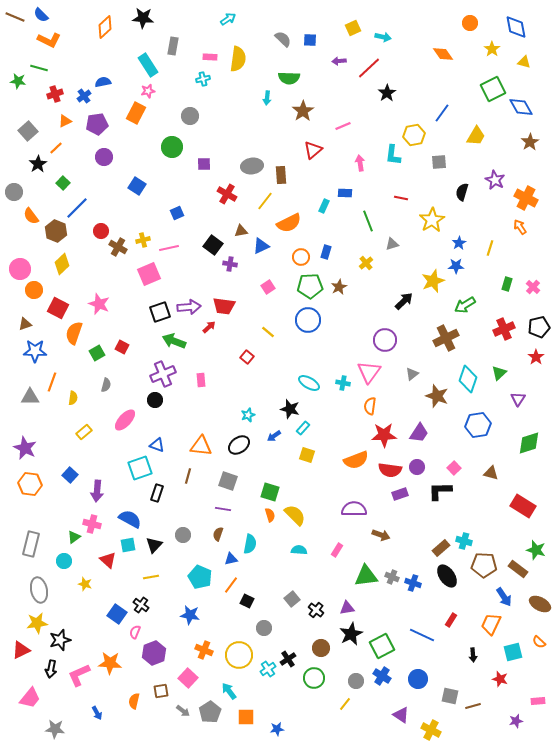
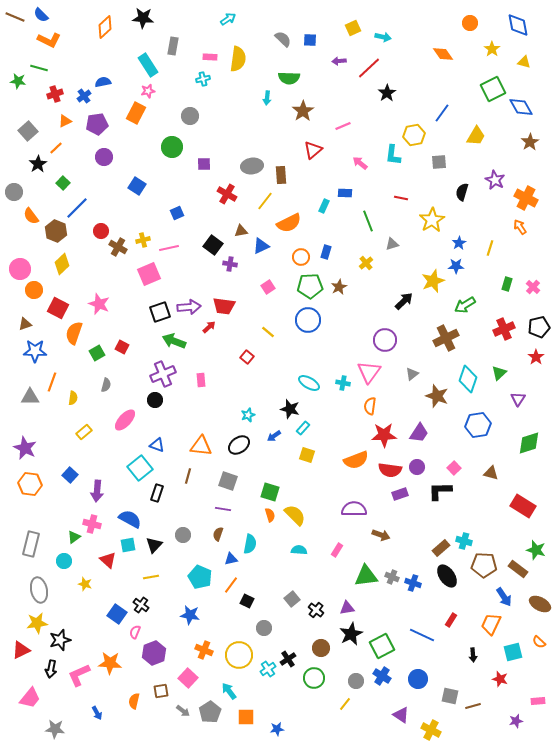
blue diamond at (516, 27): moved 2 px right, 2 px up
pink arrow at (360, 163): rotated 42 degrees counterclockwise
cyan square at (140, 468): rotated 20 degrees counterclockwise
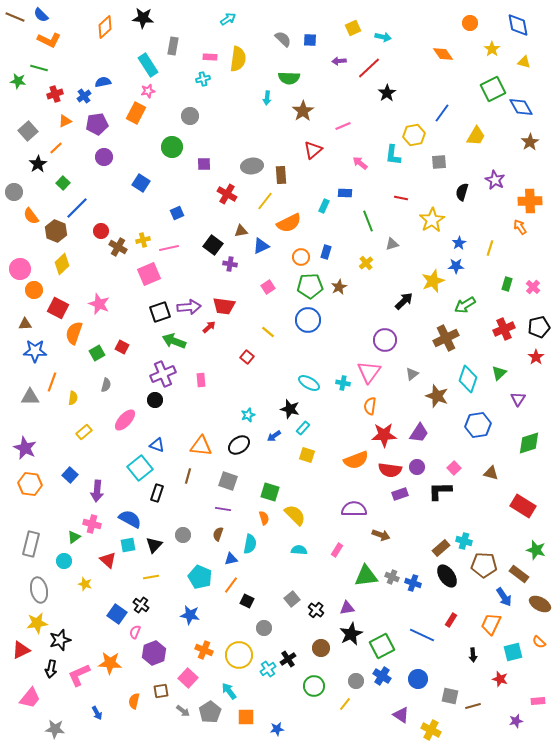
blue square at (137, 186): moved 4 px right, 3 px up
orange cross at (526, 198): moved 4 px right, 3 px down; rotated 30 degrees counterclockwise
brown triangle at (25, 324): rotated 16 degrees clockwise
orange semicircle at (270, 515): moved 6 px left, 3 px down
brown rectangle at (518, 569): moved 1 px right, 5 px down
green circle at (314, 678): moved 8 px down
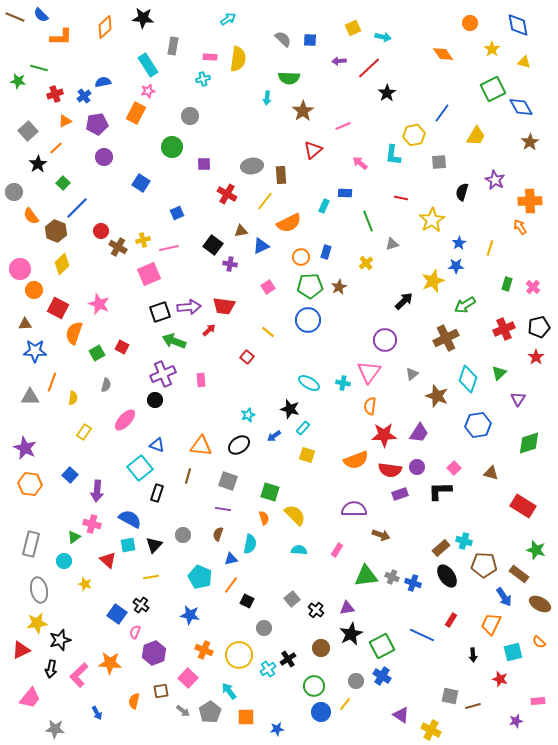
orange L-shape at (49, 40): moved 12 px right, 3 px up; rotated 25 degrees counterclockwise
red arrow at (209, 327): moved 3 px down
yellow rectangle at (84, 432): rotated 14 degrees counterclockwise
pink L-shape at (79, 675): rotated 20 degrees counterclockwise
blue circle at (418, 679): moved 97 px left, 33 px down
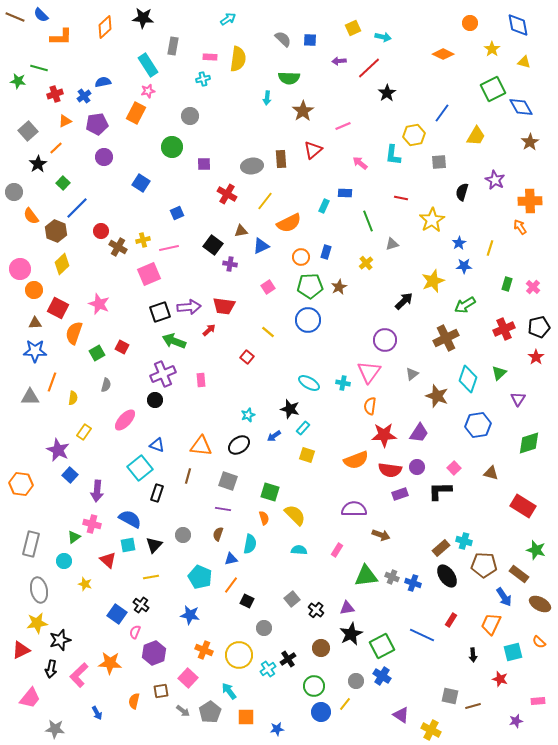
orange diamond at (443, 54): rotated 30 degrees counterclockwise
brown rectangle at (281, 175): moved 16 px up
blue star at (456, 266): moved 8 px right
brown triangle at (25, 324): moved 10 px right, 1 px up
purple star at (25, 448): moved 33 px right, 2 px down
orange hexagon at (30, 484): moved 9 px left
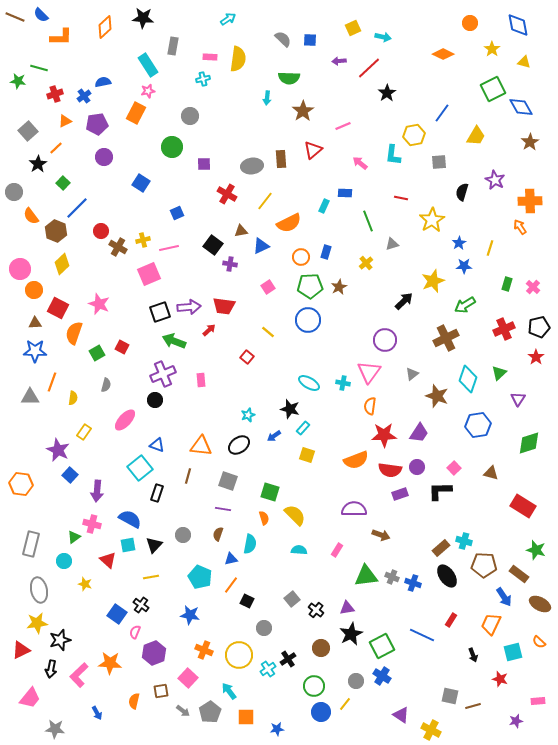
black arrow at (473, 655): rotated 16 degrees counterclockwise
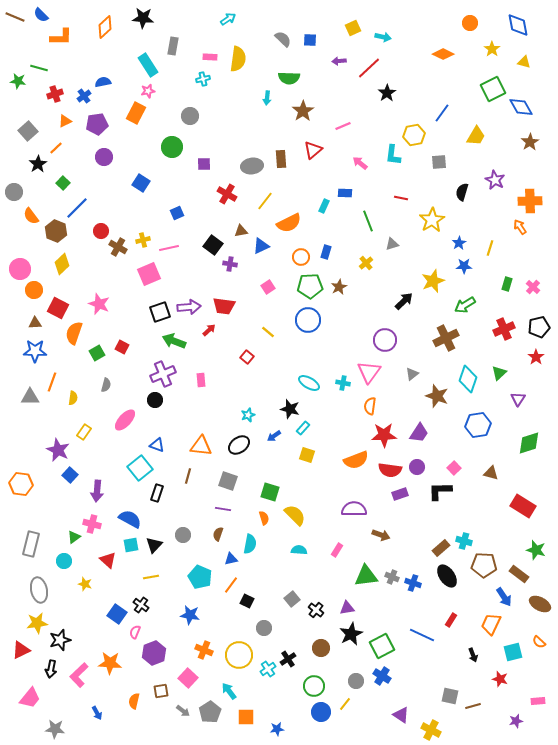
cyan square at (128, 545): moved 3 px right
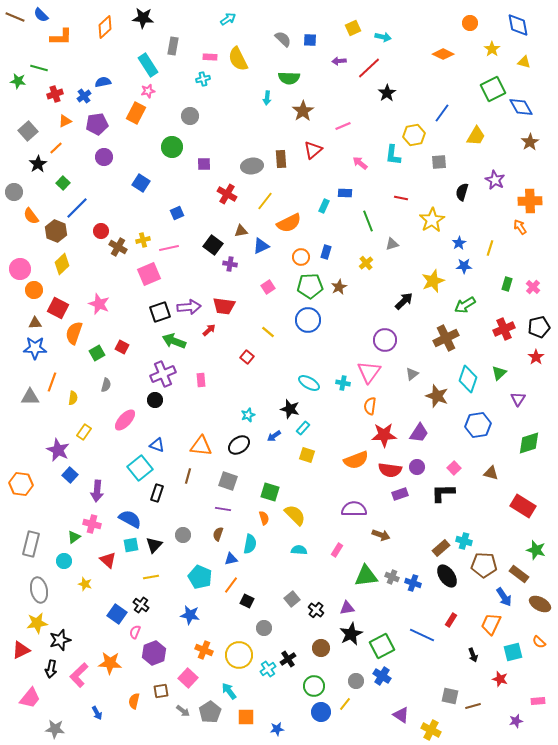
yellow semicircle at (238, 59): rotated 145 degrees clockwise
blue star at (35, 351): moved 3 px up
black L-shape at (440, 491): moved 3 px right, 2 px down
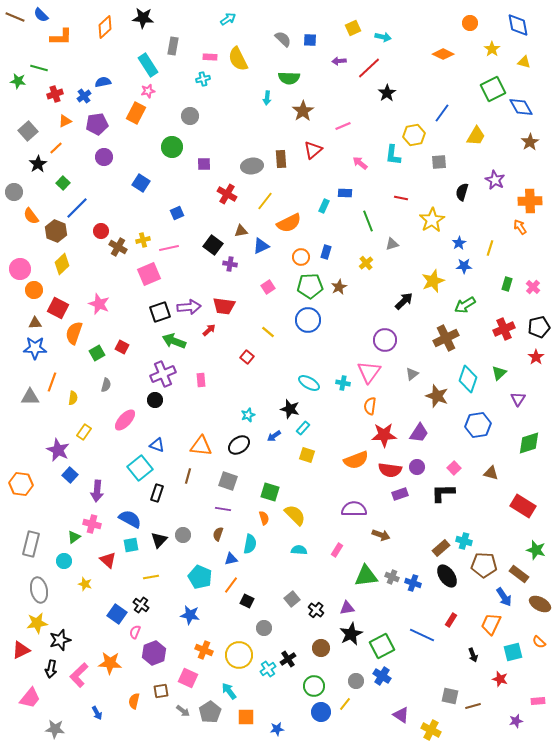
black triangle at (154, 545): moved 5 px right, 5 px up
pink square at (188, 678): rotated 18 degrees counterclockwise
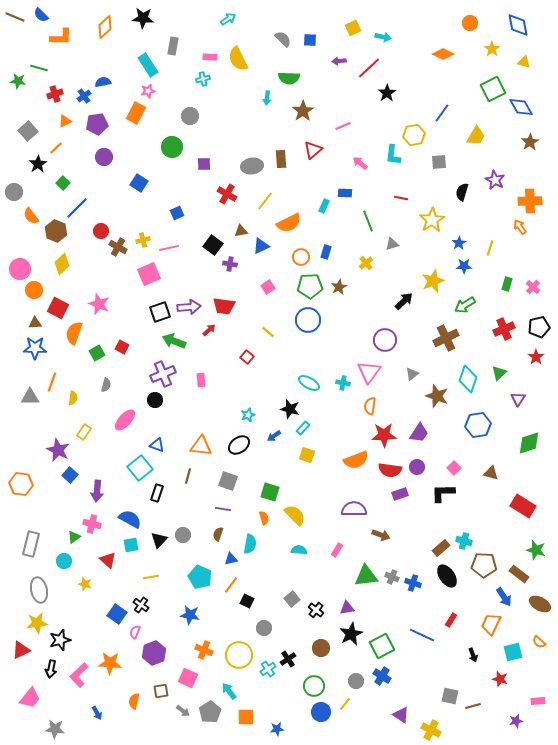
blue square at (141, 183): moved 2 px left
